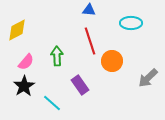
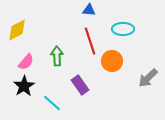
cyan ellipse: moved 8 px left, 6 px down
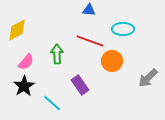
red line: rotated 52 degrees counterclockwise
green arrow: moved 2 px up
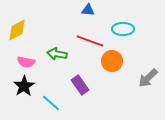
blue triangle: moved 1 px left
green arrow: rotated 78 degrees counterclockwise
pink semicircle: rotated 60 degrees clockwise
cyan line: moved 1 px left
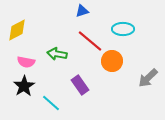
blue triangle: moved 6 px left, 1 px down; rotated 24 degrees counterclockwise
red line: rotated 20 degrees clockwise
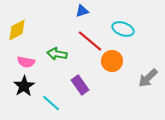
cyan ellipse: rotated 20 degrees clockwise
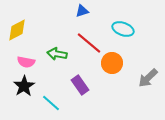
red line: moved 1 px left, 2 px down
orange circle: moved 2 px down
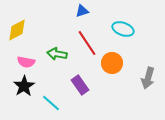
red line: moved 2 px left; rotated 16 degrees clockwise
gray arrow: rotated 30 degrees counterclockwise
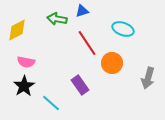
green arrow: moved 35 px up
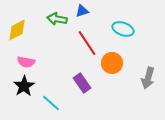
purple rectangle: moved 2 px right, 2 px up
